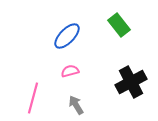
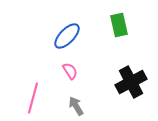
green rectangle: rotated 25 degrees clockwise
pink semicircle: rotated 72 degrees clockwise
gray arrow: moved 1 px down
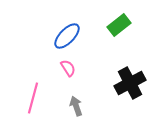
green rectangle: rotated 65 degrees clockwise
pink semicircle: moved 2 px left, 3 px up
black cross: moved 1 px left, 1 px down
gray arrow: rotated 12 degrees clockwise
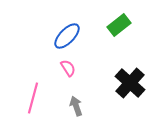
black cross: rotated 20 degrees counterclockwise
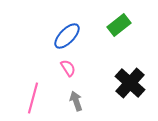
gray arrow: moved 5 px up
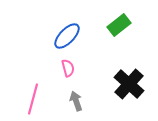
pink semicircle: rotated 18 degrees clockwise
black cross: moved 1 px left, 1 px down
pink line: moved 1 px down
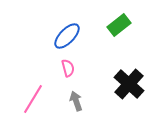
pink line: rotated 16 degrees clockwise
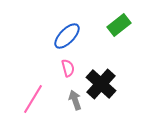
black cross: moved 28 px left
gray arrow: moved 1 px left, 1 px up
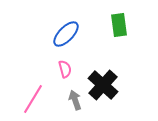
green rectangle: rotated 60 degrees counterclockwise
blue ellipse: moved 1 px left, 2 px up
pink semicircle: moved 3 px left, 1 px down
black cross: moved 2 px right, 1 px down
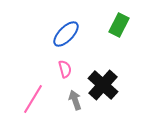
green rectangle: rotated 35 degrees clockwise
